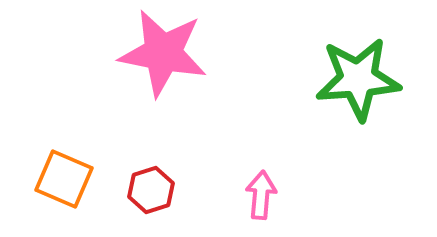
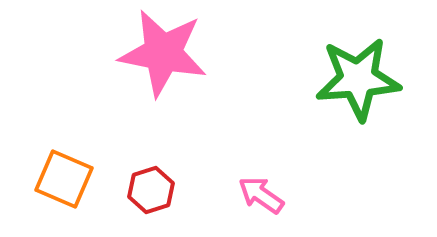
pink arrow: rotated 60 degrees counterclockwise
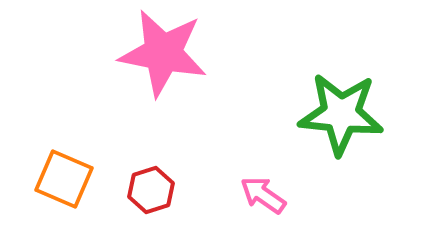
green star: moved 17 px left, 35 px down; rotated 10 degrees clockwise
pink arrow: moved 2 px right
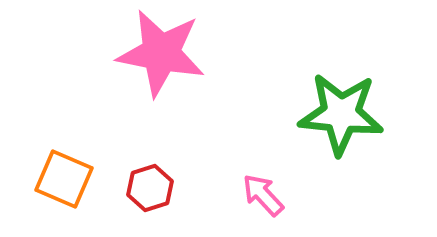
pink star: moved 2 px left
red hexagon: moved 1 px left, 2 px up
pink arrow: rotated 12 degrees clockwise
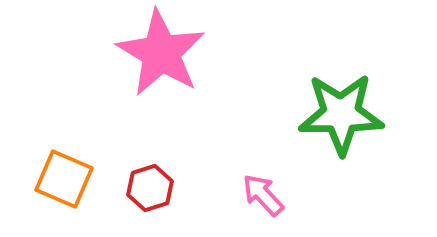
pink star: rotated 20 degrees clockwise
green star: rotated 6 degrees counterclockwise
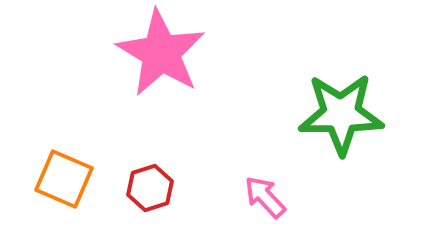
pink arrow: moved 2 px right, 2 px down
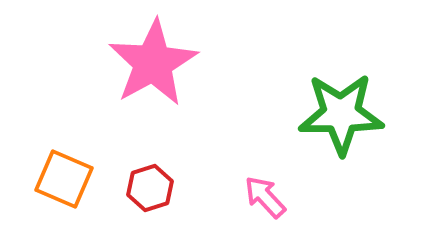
pink star: moved 8 px left, 10 px down; rotated 12 degrees clockwise
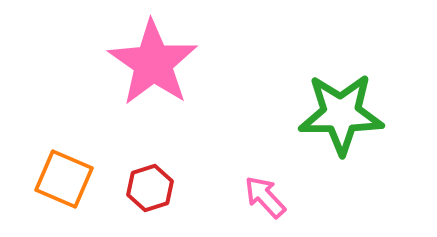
pink star: rotated 8 degrees counterclockwise
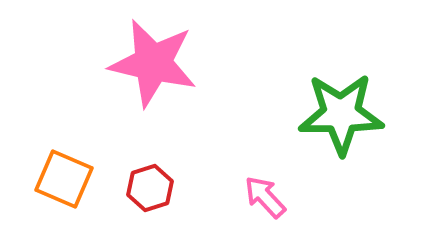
pink star: rotated 22 degrees counterclockwise
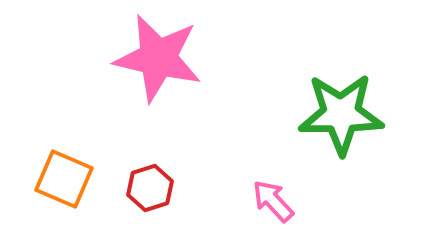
pink star: moved 5 px right, 5 px up
pink arrow: moved 8 px right, 4 px down
